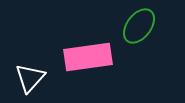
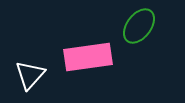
white triangle: moved 3 px up
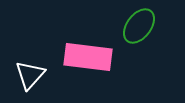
pink rectangle: rotated 15 degrees clockwise
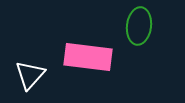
green ellipse: rotated 30 degrees counterclockwise
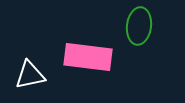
white triangle: rotated 36 degrees clockwise
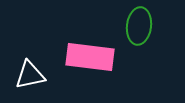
pink rectangle: moved 2 px right
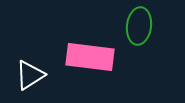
white triangle: rotated 20 degrees counterclockwise
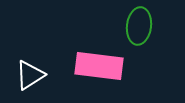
pink rectangle: moved 9 px right, 9 px down
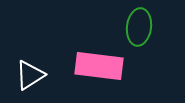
green ellipse: moved 1 px down
